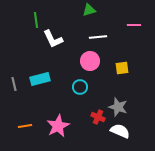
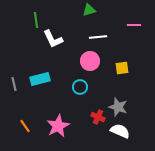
orange line: rotated 64 degrees clockwise
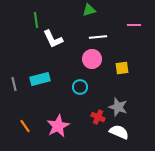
pink circle: moved 2 px right, 2 px up
white semicircle: moved 1 px left, 1 px down
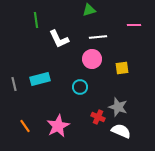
white L-shape: moved 6 px right
white semicircle: moved 2 px right, 1 px up
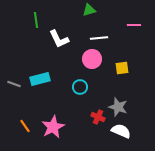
white line: moved 1 px right, 1 px down
gray line: rotated 56 degrees counterclockwise
pink star: moved 5 px left, 1 px down
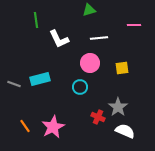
pink circle: moved 2 px left, 4 px down
gray star: rotated 18 degrees clockwise
white semicircle: moved 4 px right
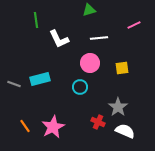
pink line: rotated 24 degrees counterclockwise
red cross: moved 5 px down
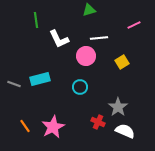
pink circle: moved 4 px left, 7 px up
yellow square: moved 6 px up; rotated 24 degrees counterclockwise
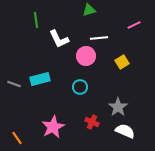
red cross: moved 6 px left
orange line: moved 8 px left, 12 px down
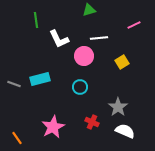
pink circle: moved 2 px left
